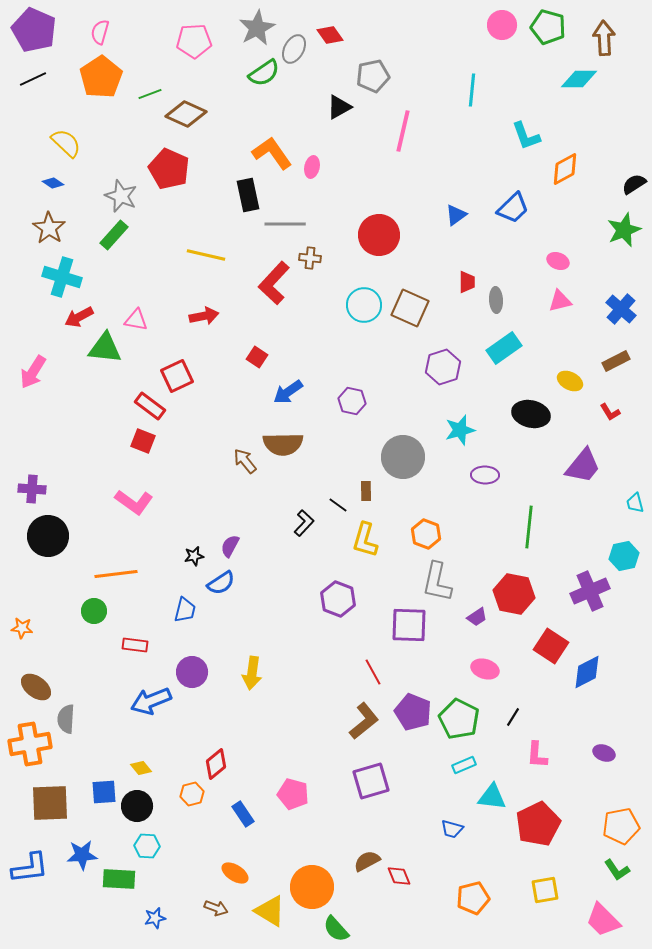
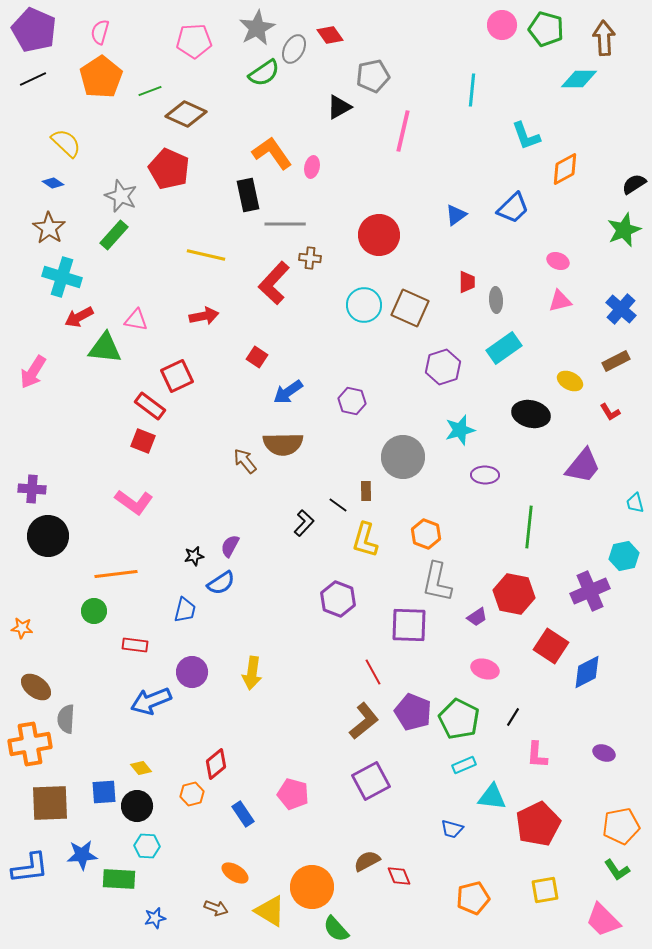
green pentagon at (548, 27): moved 2 px left, 2 px down
green line at (150, 94): moved 3 px up
purple square at (371, 781): rotated 12 degrees counterclockwise
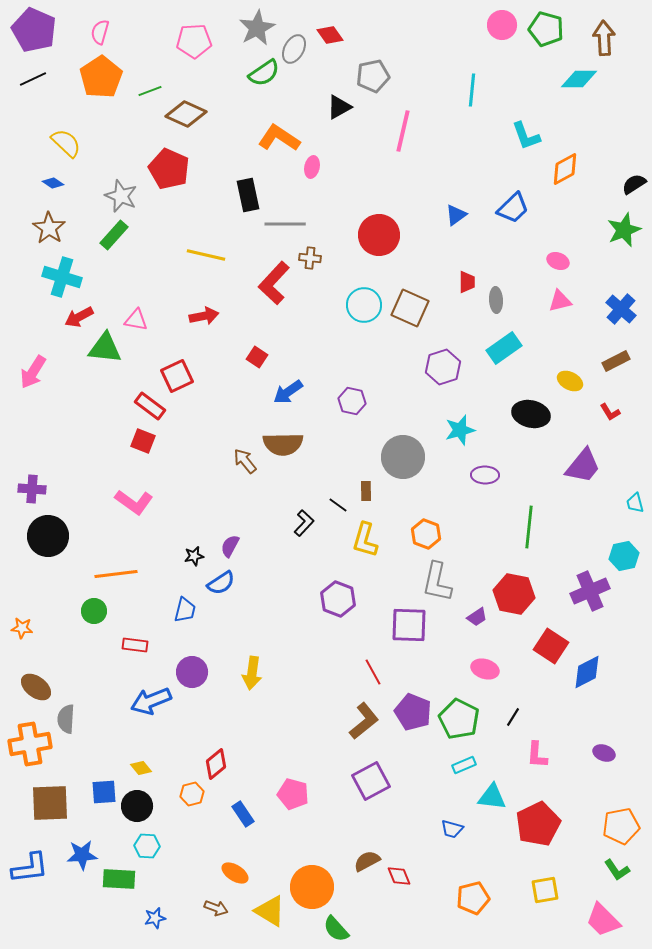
orange L-shape at (272, 153): moved 7 px right, 15 px up; rotated 21 degrees counterclockwise
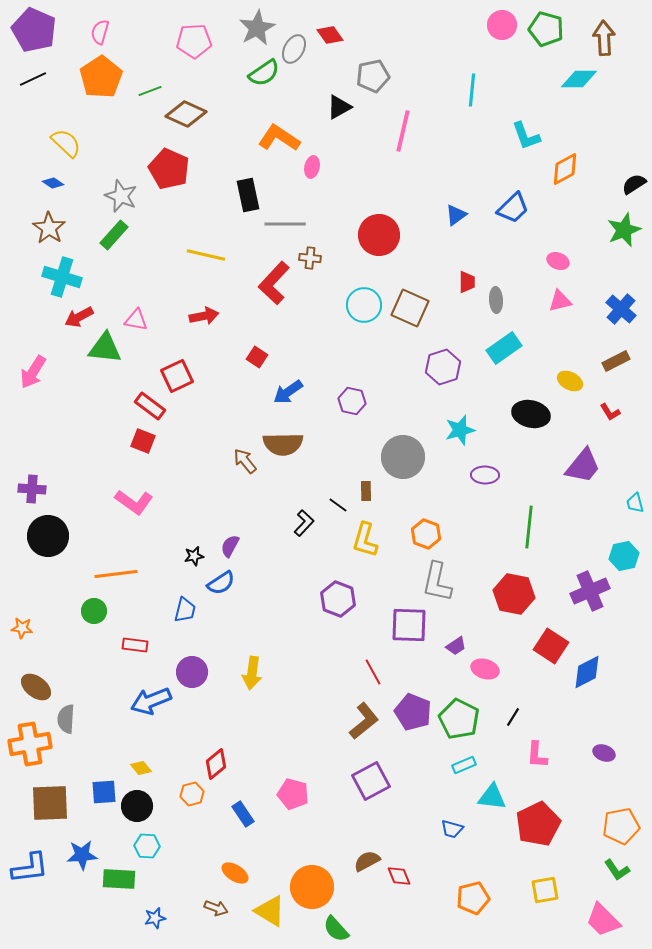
purple trapezoid at (477, 617): moved 21 px left, 29 px down
